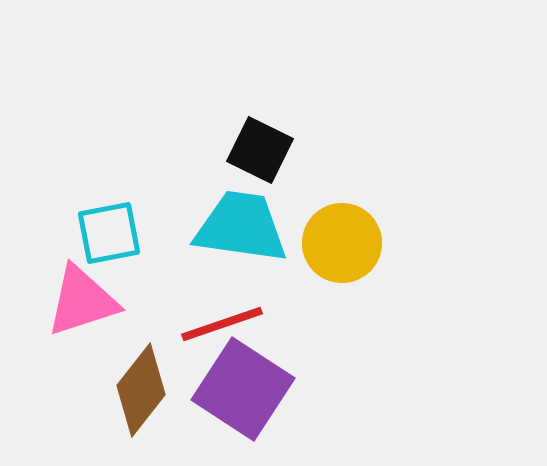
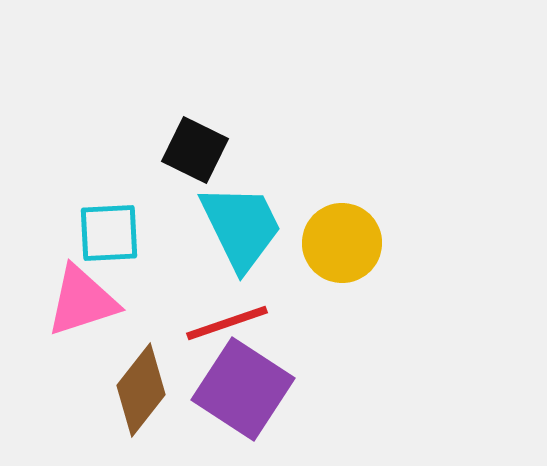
black square: moved 65 px left
cyan trapezoid: rotated 56 degrees clockwise
cyan square: rotated 8 degrees clockwise
red line: moved 5 px right, 1 px up
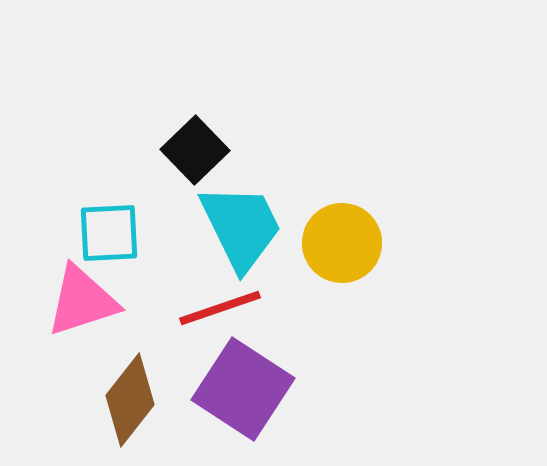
black square: rotated 20 degrees clockwise
red line: moved 7 px left, 15 px up
brown diamond: moved 11 px left, 10 px down
